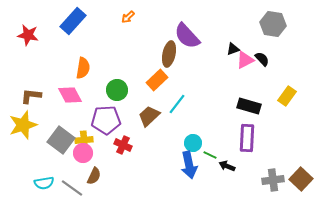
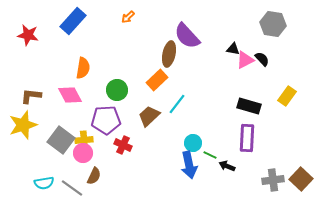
black triangle: rotated 32 degrees clockwise
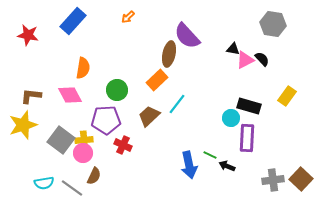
cyan circle: moved 38 px right, 25 px up
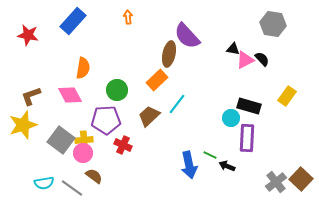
orange arrow: rotated 128 degrees clockwise
brown L-shape: rotated 25 degrees counterclockwise
brown semicircle: rotated 78 degrees counterclockwise
gray cross: moved 3 px right, 2 px down; rotated 30 degrees counterclockwise
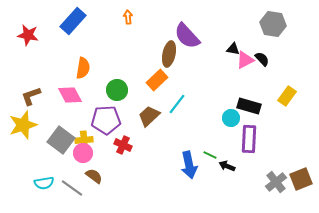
purple rectangle: moved 2 px right, 1 px down
brown square: rotated 25 degrees clockwise
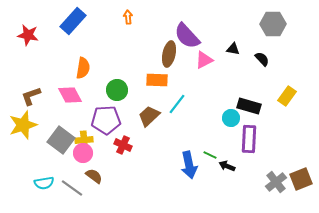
gray hexagon: rotated 10 degrees counterclockwise
pink triangle: moved 41 px left
orange rectangle: rotated 45 degrees clockwise
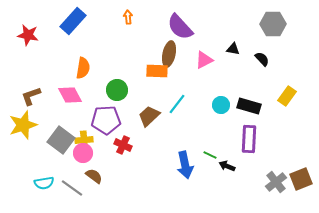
purple semicircle: moved 7 px left, 9 px up
orange rectangle: moved 9 px up
cyan circle: moved 10 px left, 13 px up
blue arrow: moved 4 px left
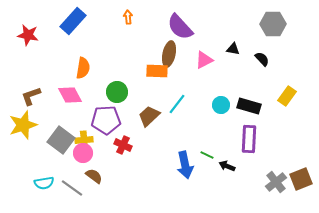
green circle: moved 2 px down
green line: moved 3 px left
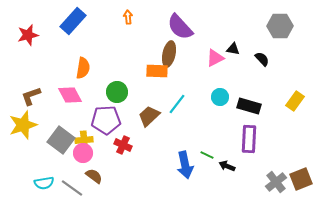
gray hexagon: moved 7 px right, 2 px down
red star: rotated 25 degrees counterclockwise
pink triangle: moved 11 px right, 2 px up
yellow rectangle: moved 8 px right, 5 px down
cyan circle: moved 1 px left, 8 px up
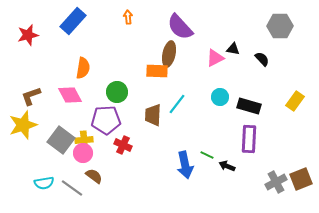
brown trapezoid: moved 4 px right, 1 px up; rotated 45 degrees counterclockwise
gray cross: rotated 10 degrees clockwise
